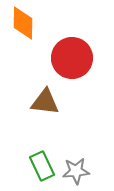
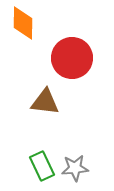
gray star: moved 1 px left, 3 px up
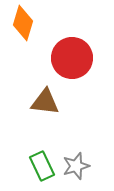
orange diamond: rotated 16 degrees clockwise
gray star: moved 1 px right, 2 px up; rotated 12 degrees counterclockwise
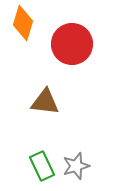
red circle: moved 14 px up
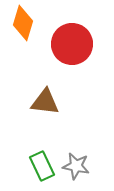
gray star: rotated 28 degrees clockwise
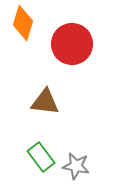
green rectangle: moved 1 px left, 9 px up; rotated 12 degrees counterclockwise
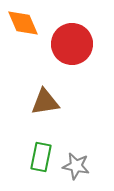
orange diamond: rotated 40 degrees counterclockwise
brown triangle: rotated 16 degrees counterclockwise
green rectangle: rotated 48 degrees clockwise
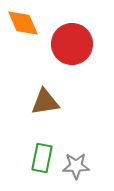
green rectangle: moved 1 px right, 1 px down
gray star: rotated 12 degrees counterclockwise
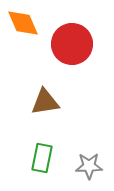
gray star: moved 13 px right
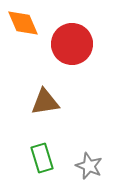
green rectangle: rotated 28 degrees counterclockwise
gray star: rotated 24 degrees clockwise
